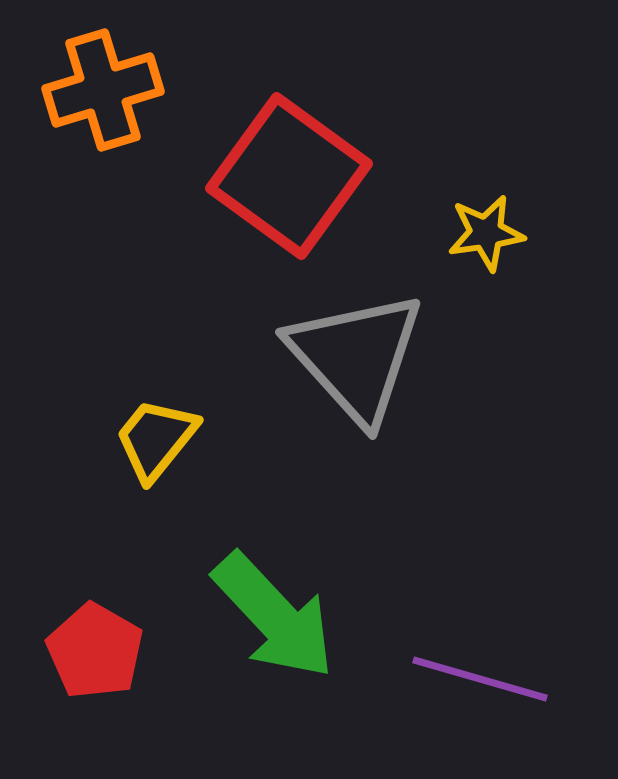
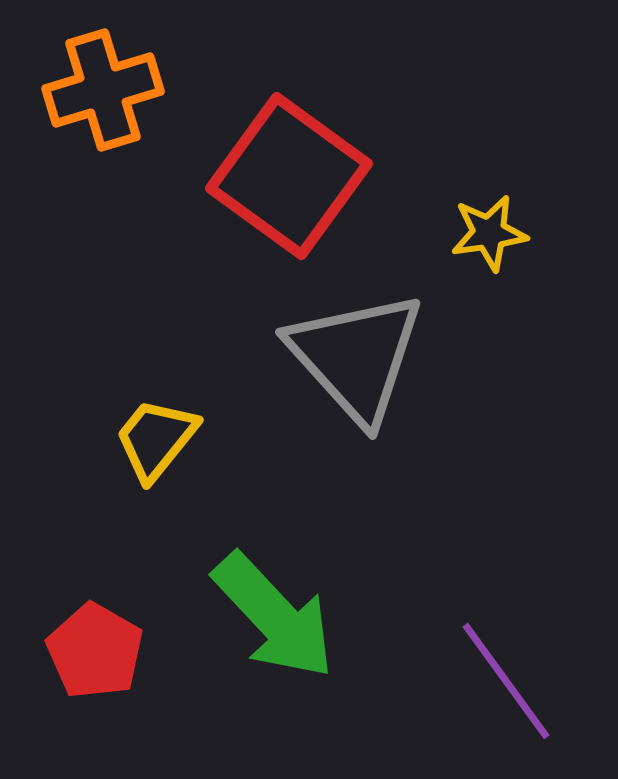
yellow star: moved 3 px right
purple line: moved 26 px right, 2 px down; rotated 38 degrees clockwise
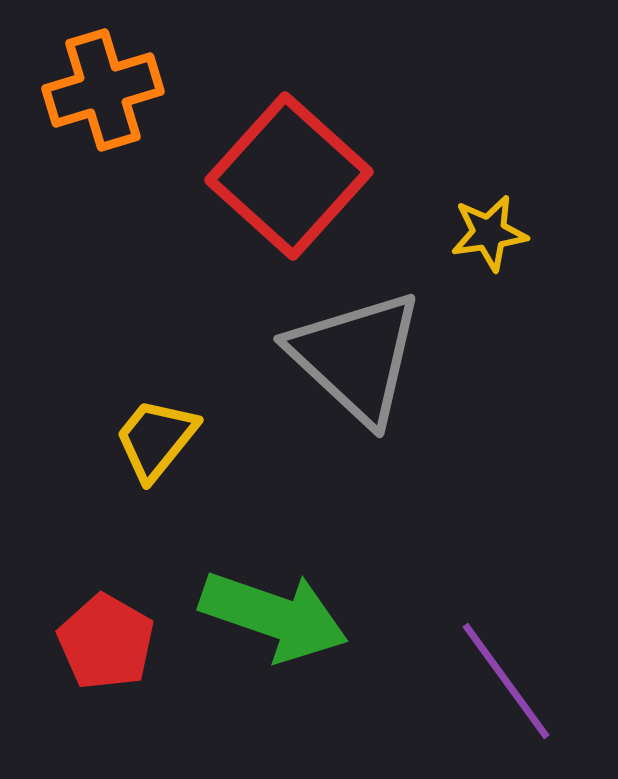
red square: rotated 6 degrees clockwise
gray triangle: rotated 5 degrees counterclockwise
green arrow: rotated 28 degrees counterclockwise
red pentagon: moved 11 px right, 9 px up
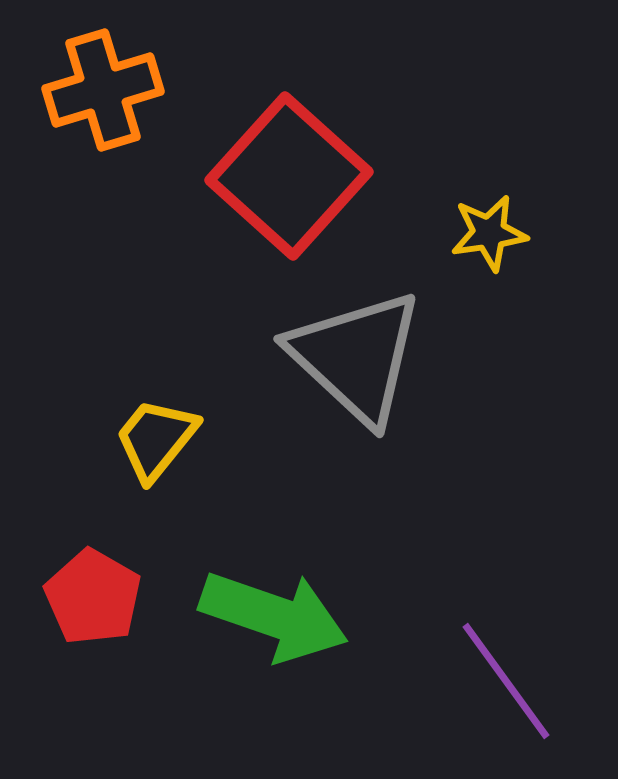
red pentagon: moved 13 px left, 45 px up
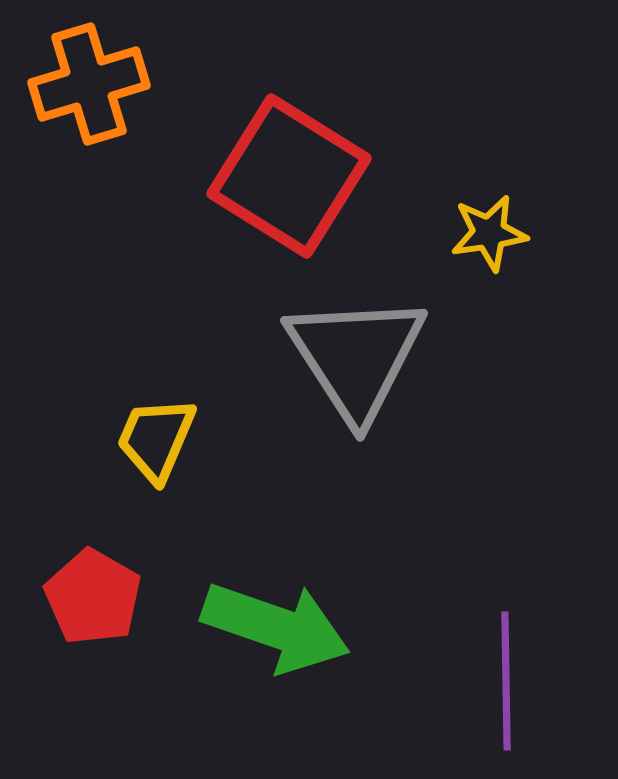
orange cross: moved 14 px left, 6 px up
red square: rotated 10 degrees counterclockwise
gray triangle: rotated 14 degrees clockwise
yellow trapezoid: rotated 16 degrees counterclockwise
green arrow: moved 2 px right, 11 px down
purple line: rotated 35 degrees clockwise
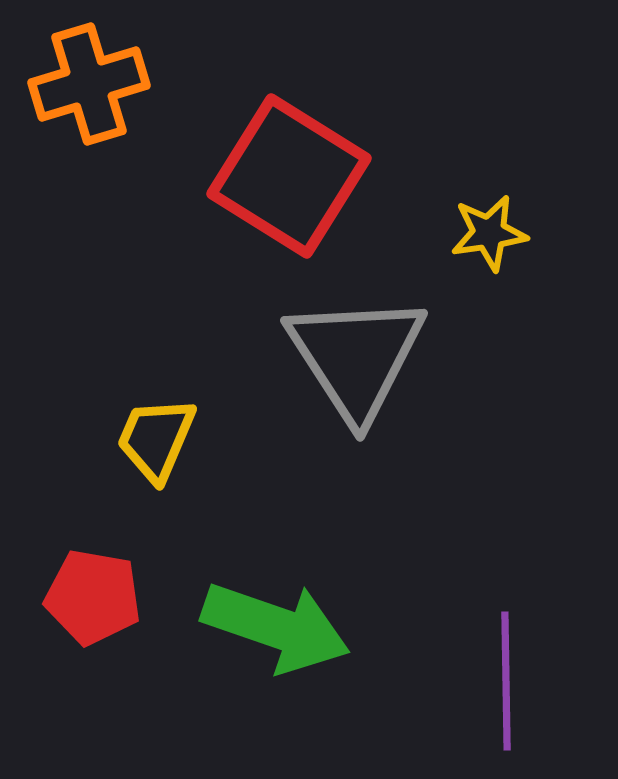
red pentagon: rotated 20 degrees counterclockwise
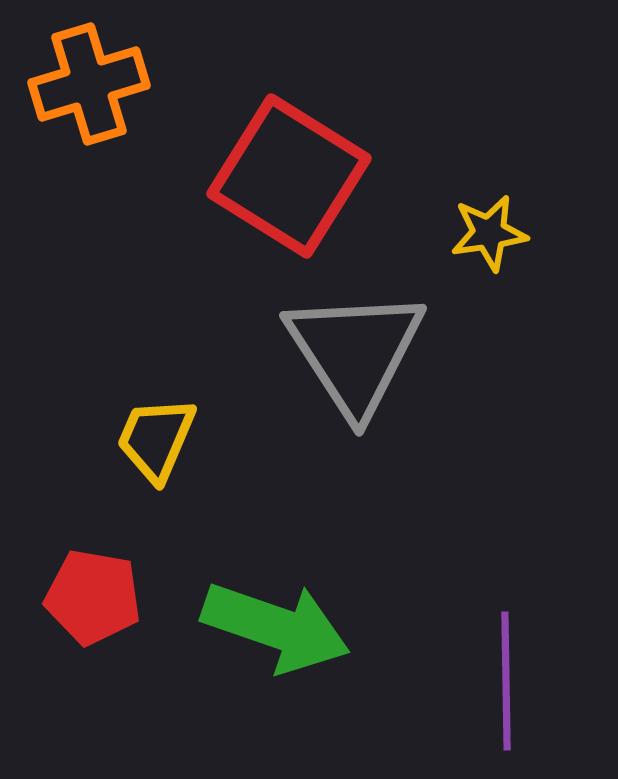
gray triangle: moved 1 px left, 5 px up
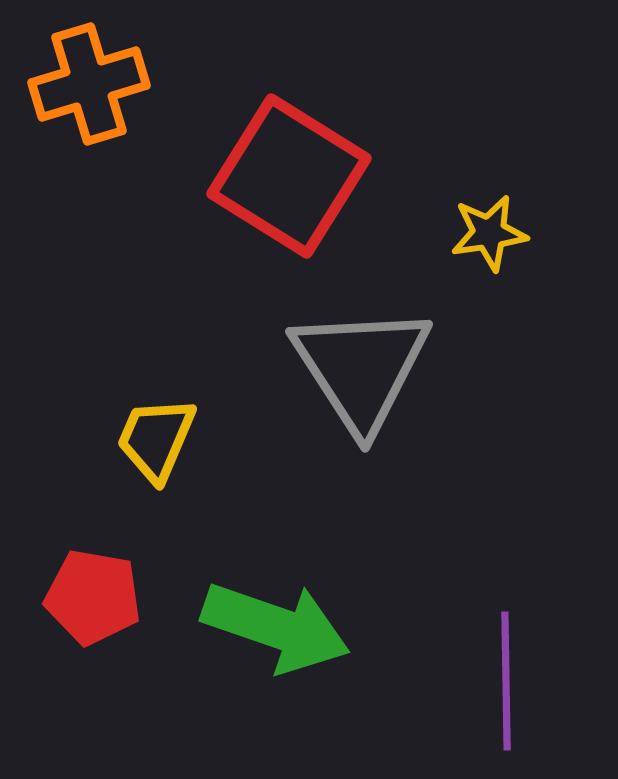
gray triangle: moved 6 px right, 16 px down
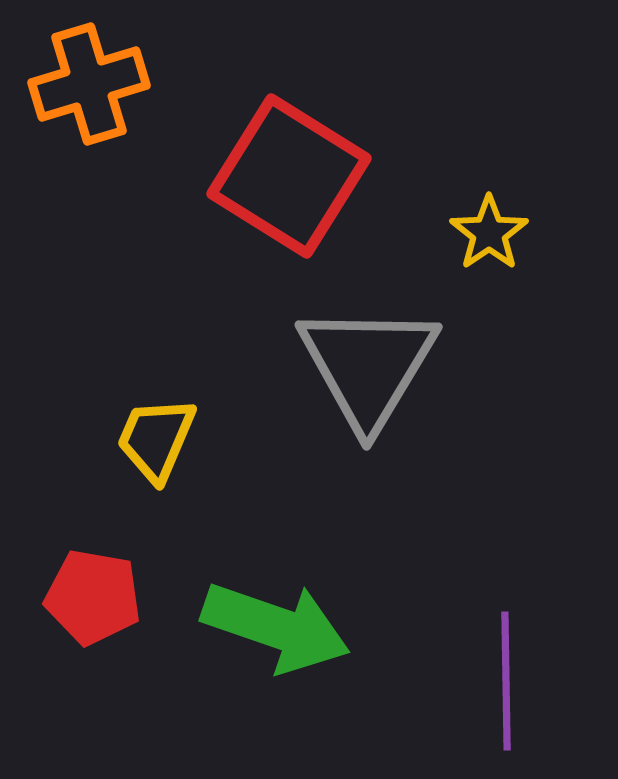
yellow star: rotated 26 degrees counterclockwise
gray triangle: moved 7 px right, 2 px up; rotated 4 degrees clockwise
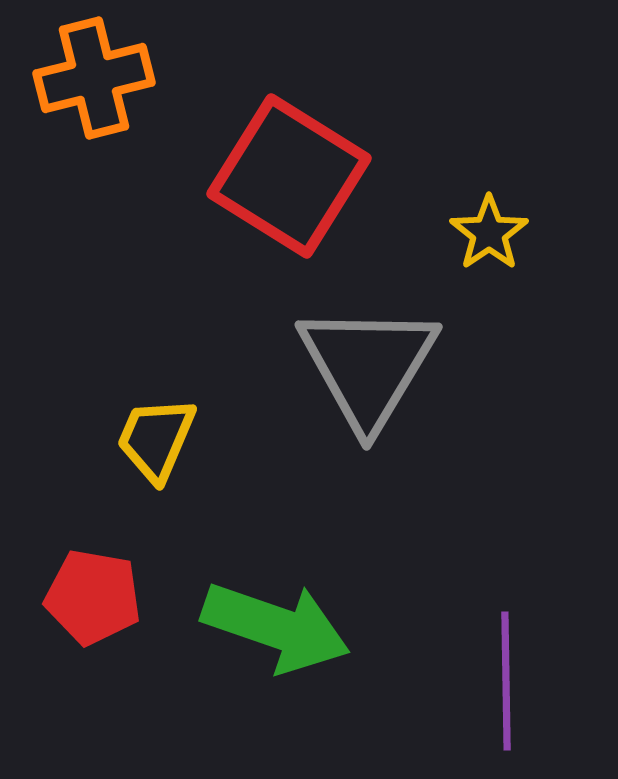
orange cross: moved 5 px right, 6 px up; rotated 3 degrees clockwise
